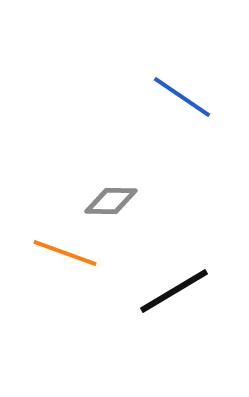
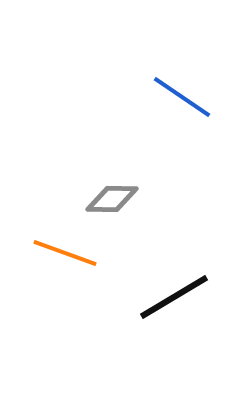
gray diamond: moved 1 px right, 2 px up
black line: moved 6 px down
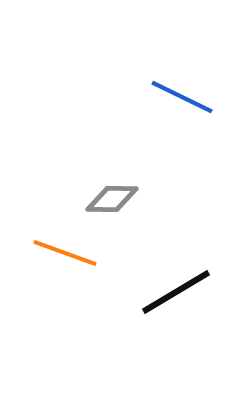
blue line: rotated 8 degrees counterclockwise
black line: moved 2 px right, 5 px up
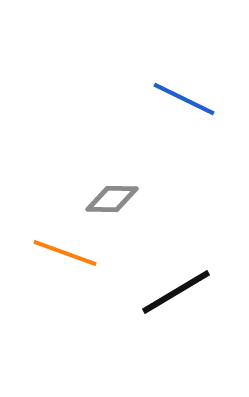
blue line: moved 2 px right, 2 px down
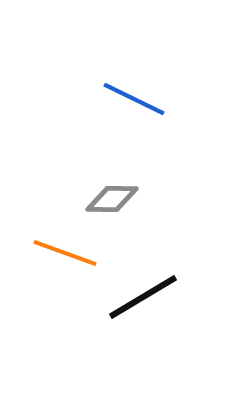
blue line: moved 50 px left
black line: moved 33 px left, 5 px down
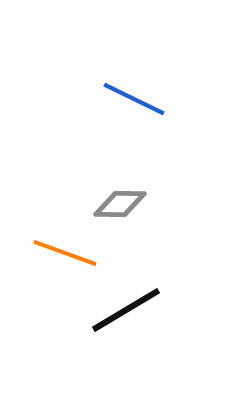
gray diamond: moved 8 px right, 5 px down
black line: moved 17 px left, 13 px down
